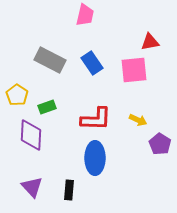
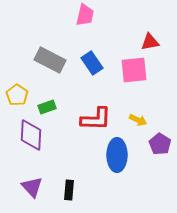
blue ellipse: moved 22 px right, 3 px up
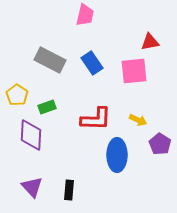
pink square: moved 1 px down
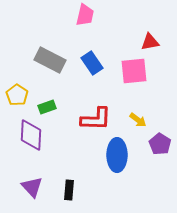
yellow arrow: rotated 12 degrees clockwise
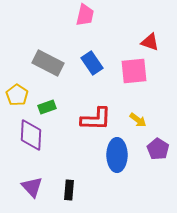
red triangle: rotated 30 degrees clockwise
gray rectangle: moved 2 px left, 3 px down
purple pentagon: moved 2 px left, 5 px down
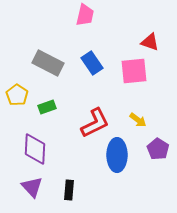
red L-shape: moved 1 px left, 4 px down; rotated 28 degrees counterclockwise
purple diamond: moved 4 px right, 14 px down
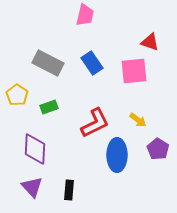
green rectangle: moved 2 px right
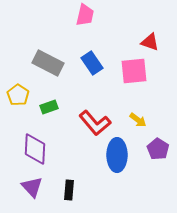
yellow pentagon: moved 1 px right
red L-shape: rotated 76 degrees clockwise
